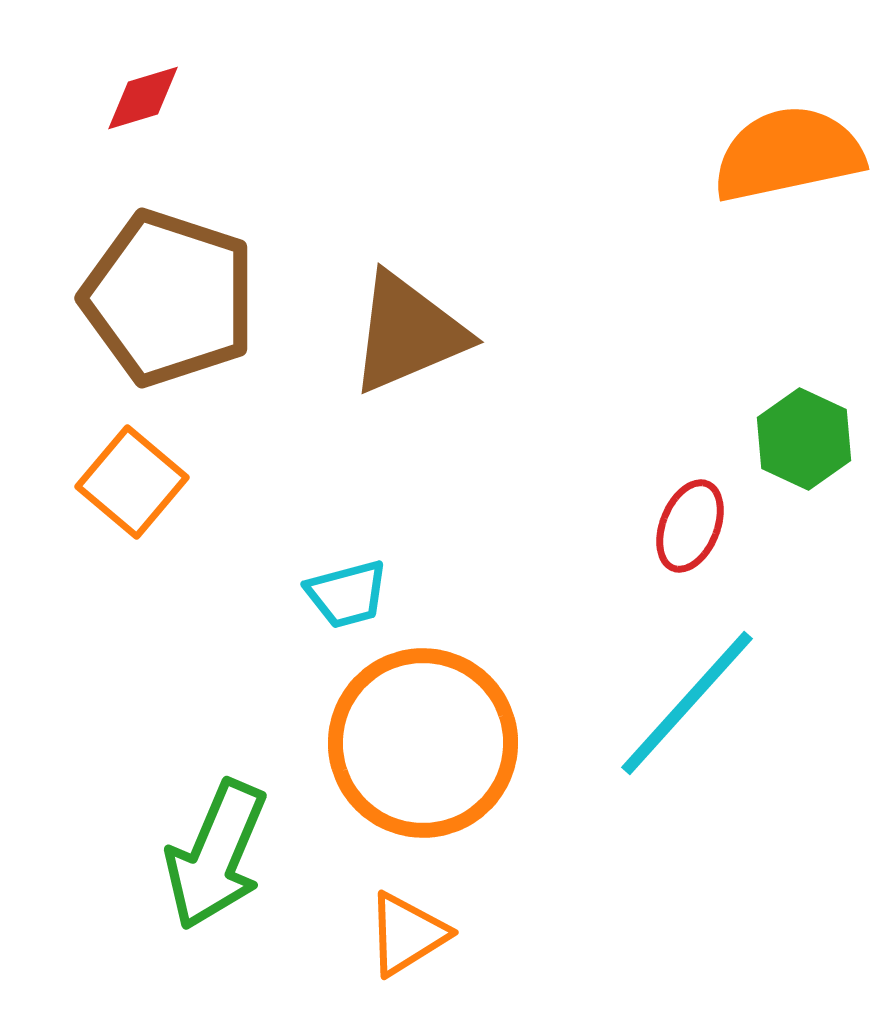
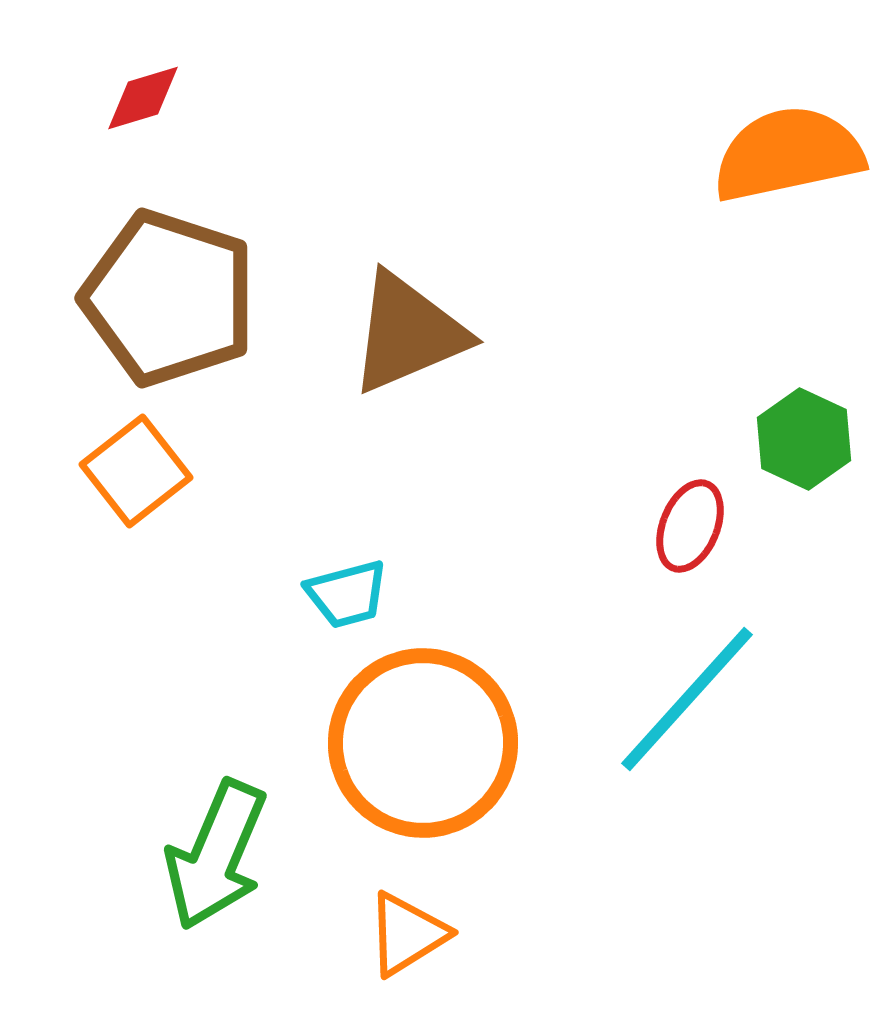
orange square: moved 4 px right, 11 px up; rotated 12 degrees clockwise
cyan line: moved 4 px up
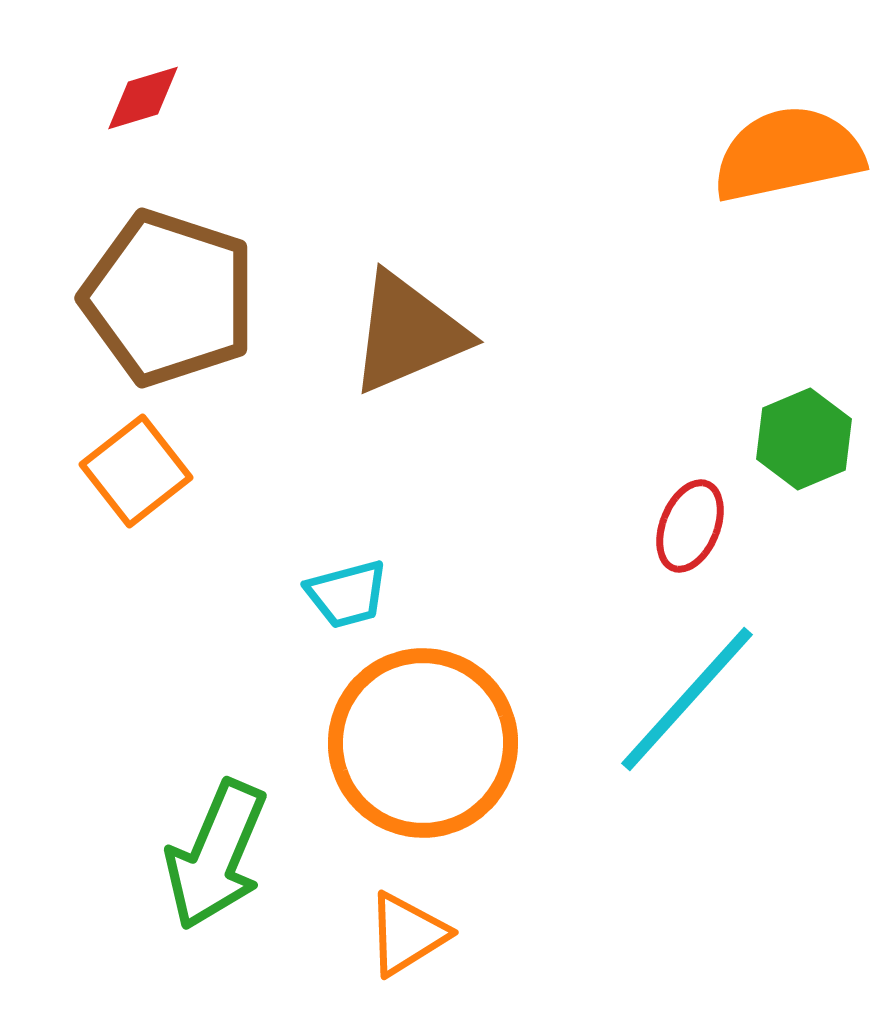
green hexagon: rotated 12 degrees clockwise
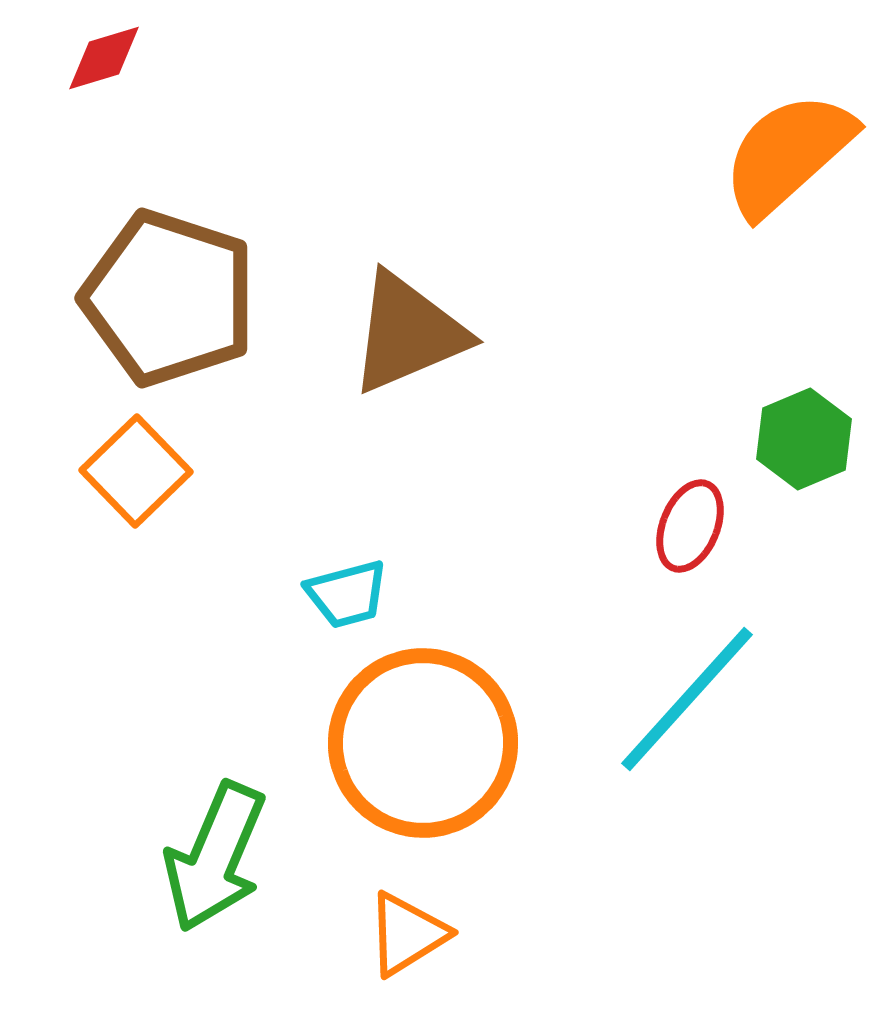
red diamond: moved 39 px left, 40 px up
orange semicircle: rotated 30 degrees counterclockwise
orange square: rotated 6 degrees counterclockwise
green arrow: moved 1 px left, 2 px down
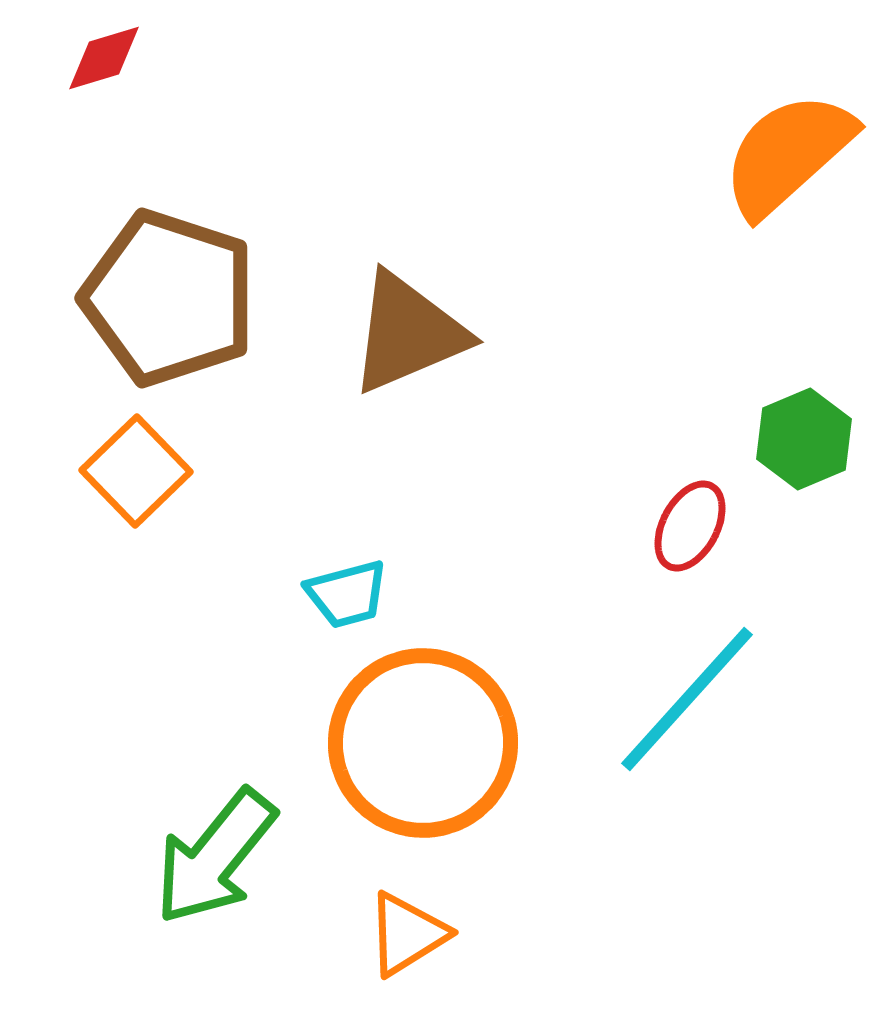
red ellipse: rotated 6 degrees clockwise
green arrow: rotated 16 degrees clockwise
